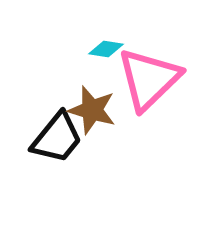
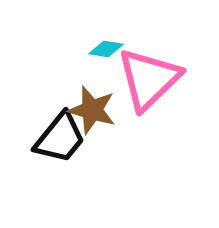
black trapezoid: moved 3 px right
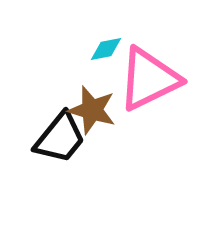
cyan diamond: rotated 20 degrees counterclockwise
pink triangle: rotated 18 degrees clockwise
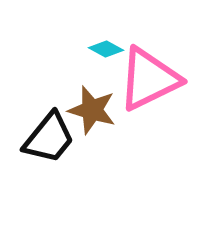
cyan diamond: rotated 40 degrees clockwise
black trapezoid: moved 11 px left
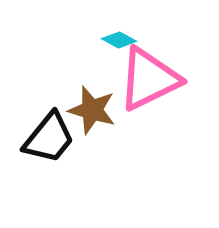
cyan diamond: moved 13 px right, 9 px up
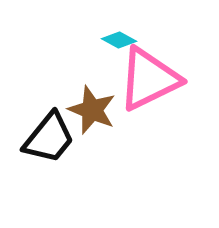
brown star: rotated 6 degrees clockwise
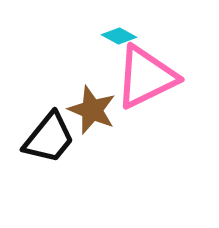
cyan diamond: moved 4 px up
pink triangle: moved 3 px left, 2 px up
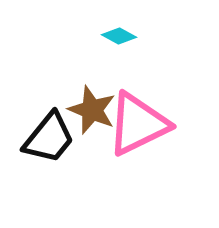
pink triangle: moved 8 px left, 47 px down
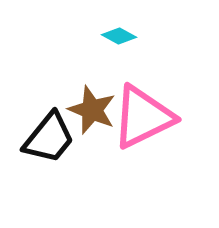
pink triangle: moved 5 px right, 7 px up
